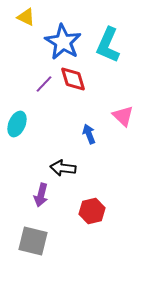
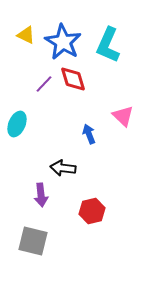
yellow triangle: moved 18 px down
purple arrow: rotated 20 degrees counterclockwise
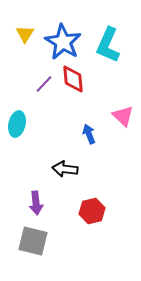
yellow triangle: moved 1 px left, 1 px up; rotated 36 degrees clockwise
red diamond: rotated 12 degrees clockwise
cyan ellipse: rotated 10 degrees counterclockwise
black arrow: moved 2 px right, 1 px down
purple arrow: moved 5 px left, 8 px down
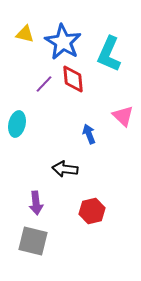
yellow triangle: rotated 48 degrees counterclockwise
cyan L-shape: moved 1 px right, 9 px down
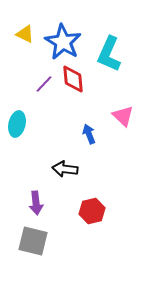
yellow triangle: rotated 12 degrees clockwise
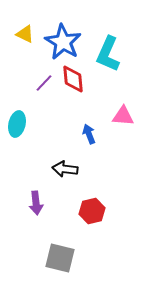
cyan L-shape: moved 1 px left
purple line: moved 1 px up
pink triangle: rotated 40 degrees counterclockwise
gray square: moved 27 px right, 17 px down
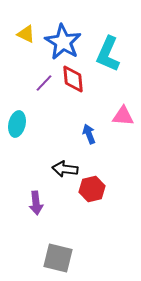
yellow triangle: moved 1 px right
red hexagon: moved 22 px up
gray square: moved 2 px left
